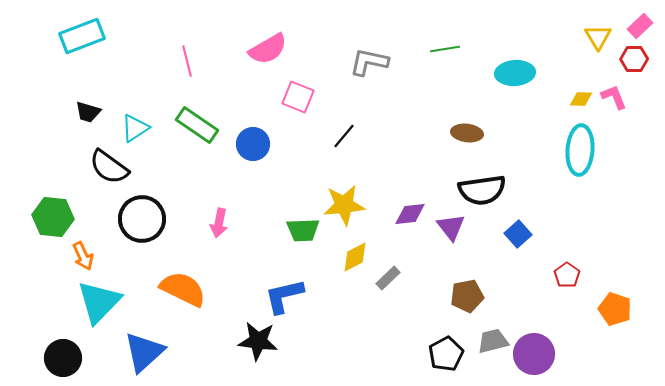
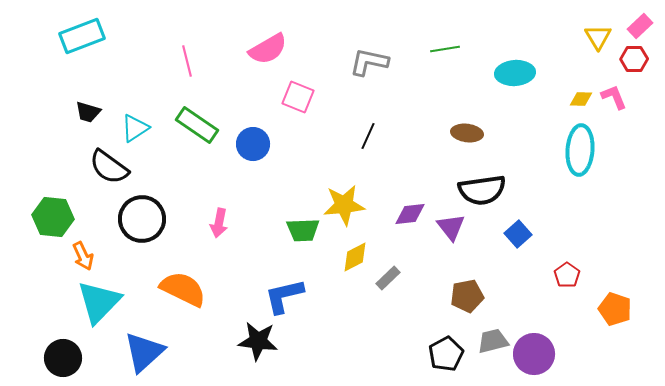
black line at (344, 136): moved 24 px right; rotated 16 degrees counterclockwise
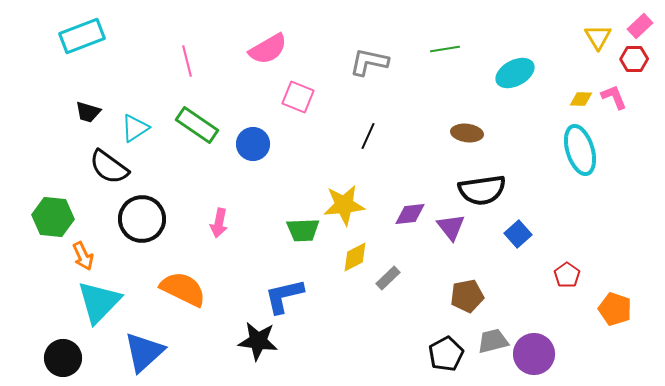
cyan ellipse at (515, 73): rotated 24 degrees counterclockwise
cyan ellipse at (580, 150): rotated 21 degrees counterclockwise
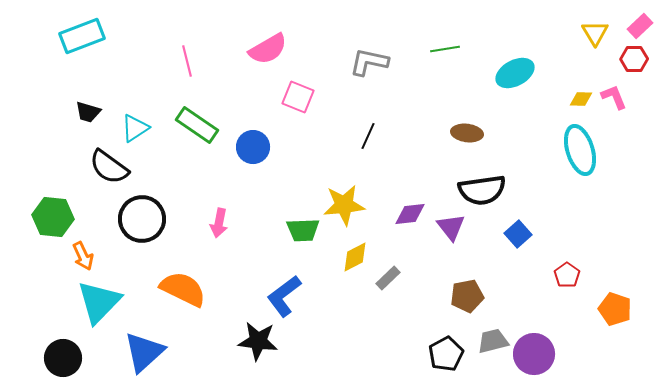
yellow triangle at (598, 37): moved 3 px left, 4 px up
blue circle at (253, 144): moved 3 px down
blue L-shape at (284, 296): rotated 24 degrees counterclockwise
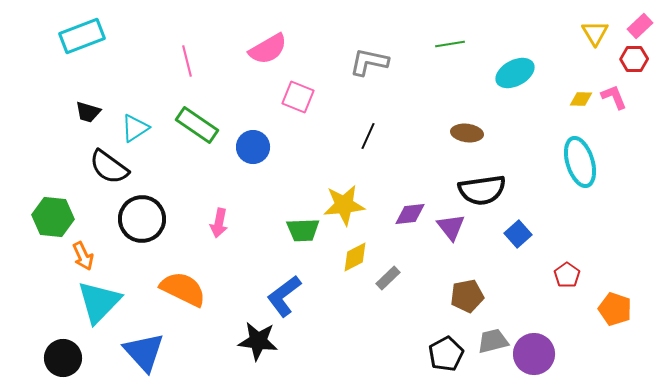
green line at (445, 49): moved 5 px right, 5 px up
cyan ellipse at (580, 150): moved 12 px down
blue triangle at (144, 352): rotated 30 degrees counterclockwise
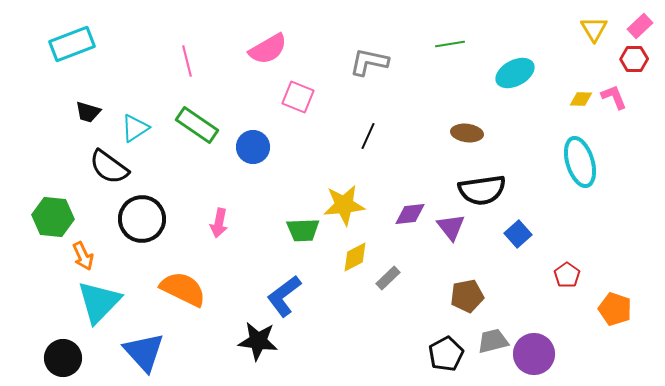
yellow triangle at (595, 33): moved 1 px left, 4 px up
cyan rectangle at (82, 36): moved 10 px left, 8 px down
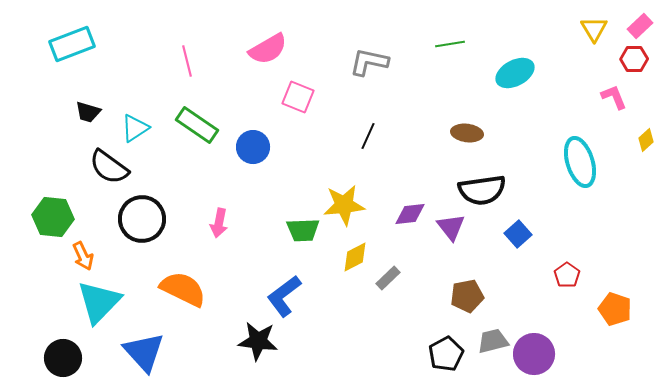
yellow diamond at (581, 99): moved 65 px right, 41 px down; rotated 45 degrees counterclockwise
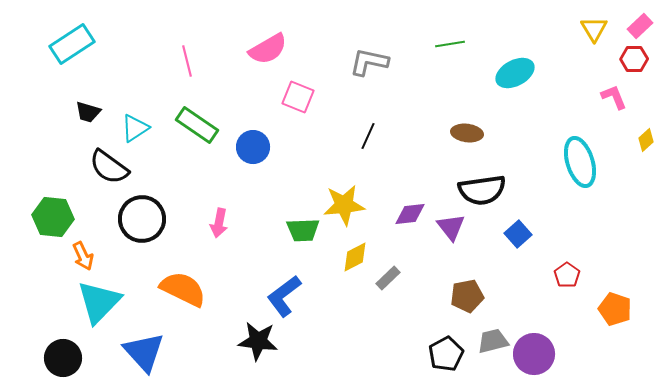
cyan rectangle at (72, 44): rotated 12 degrees counterclockwise
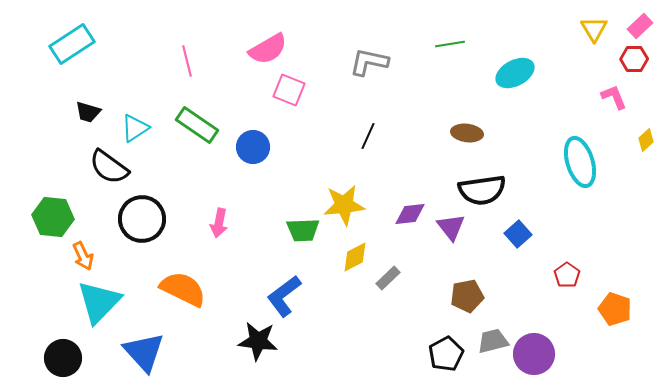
pink square at (298, 97): moved 9 px left, 7 px up
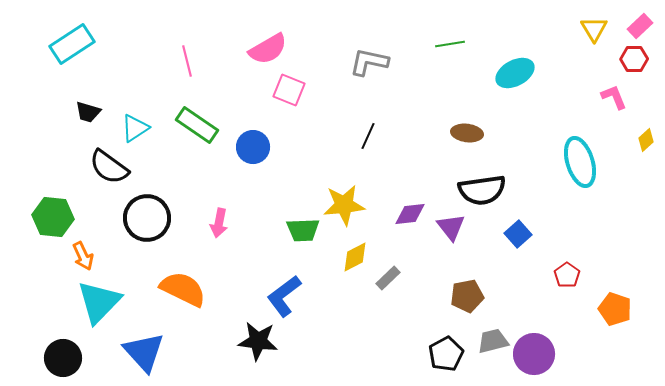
black circle at (142, 219): moved 5 px right, 1 px up
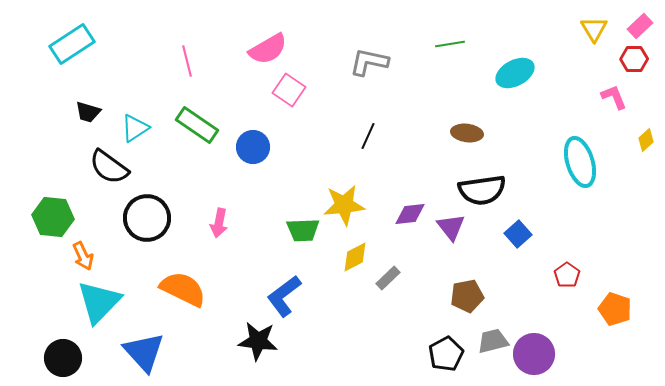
pink square at (289, 90): rotated 12 degrees clockwise
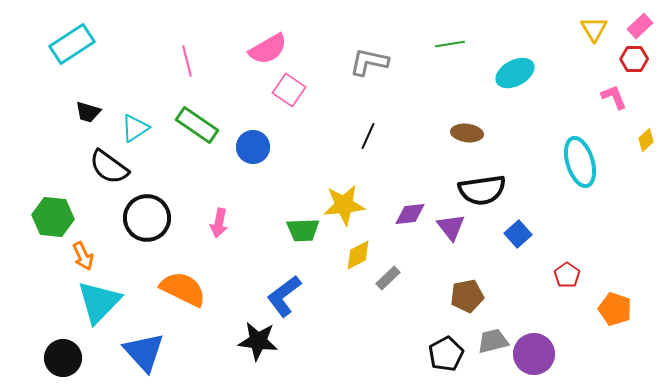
yellow diamond at (355, 257): moved 3 px right, 2 px up
